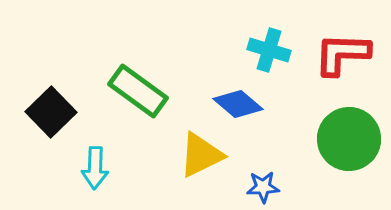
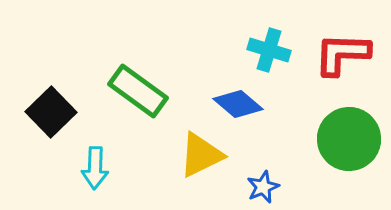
blue star: rotated 20 degrees counterclockwise
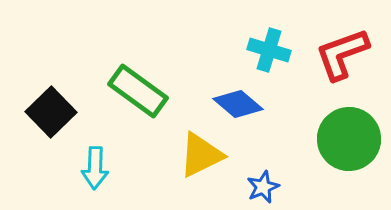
red L-shape: rotated 22 degrees counterclockwise
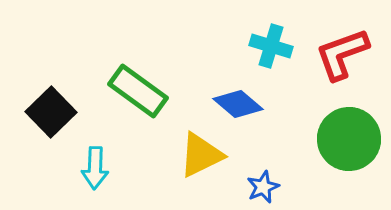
cyan cross: moved 2 px right, 4 px up
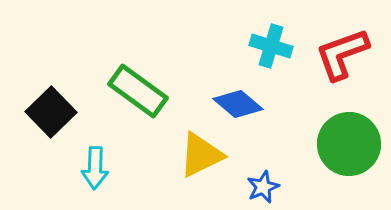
green circle: moved 5 px down
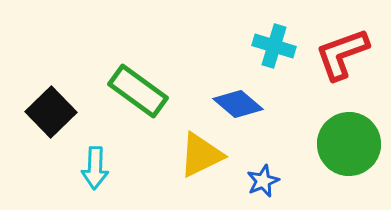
cyan cross: moved 3 px right
blue star: moved 6 px up
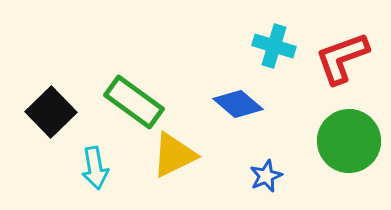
red L-shape: moved 4 px down
green rectangle: moved 4 px left, 11 px down
green circle: moved 3 px up
yellow triangle: moved 27 px left
cyan arrow: rotated 12 degrees counterclockwise
blue star: moved 3 px right, 5 px up
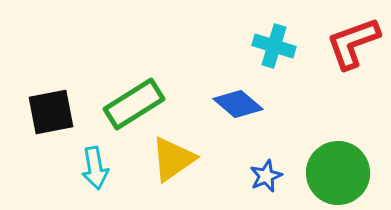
red L-shape: moved 11 px right, 15 px up
green rectangle: moved 2 px down; rotated 68 degrees counterclockwise
black square: rotated 33 degrees clockwise
green circle: moved 11 px left, 32 px down
yellow triangle: moved 1 px left, 4 px down; rotated 9 degrees counterclockwise
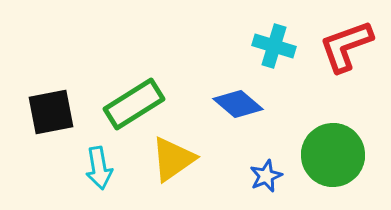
red L-shape: moved 7 px left, 3 px down
cyan arrow: moved 4 px right
green circle: moved 5 px left, 18 px up
